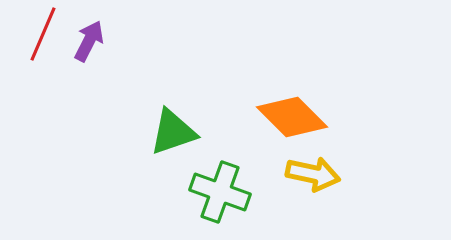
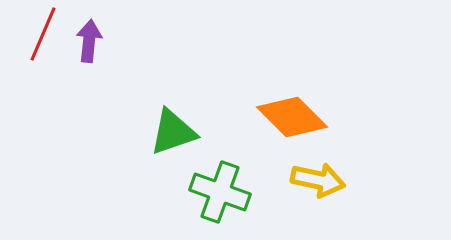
purple arrow: rotated 21 degrees counterclockwise
yellow arrow: moved 5 px right, 6 px down
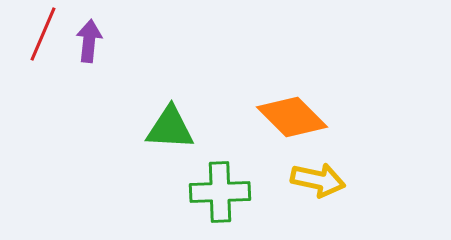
green triangle: moved 3 px left, 4 px up; rotated 22 degrees clockwise
green cross: rotated 22 degrees counterclockwise
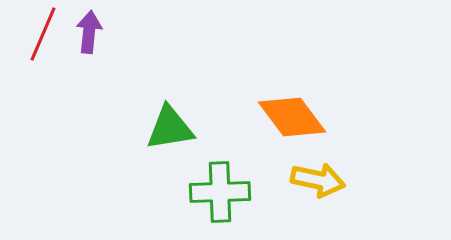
purple arrow: moved 9 px up
orange diamond: rotated 8 degrees clockwise
green triangle: rotated 12 degrees counterclockwise
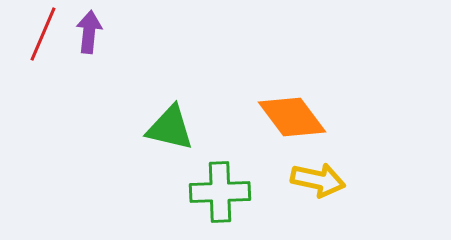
green triangle: rotated 22 degrees clockwise
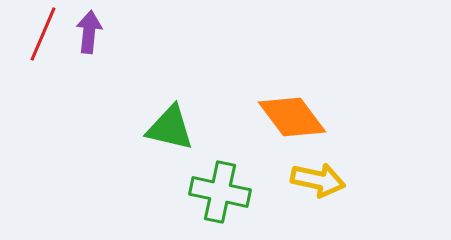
green cross: rotated 14 degrees clockwise
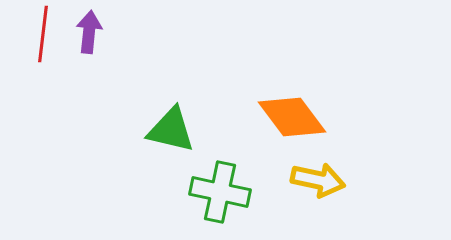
red line: rotated 16 degrees counterclockwise
green triangle: moved 1 px right, 2 px down
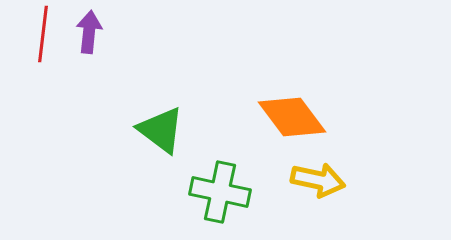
green triangle: moved 10 px left; rotated 24 degrees clockwise
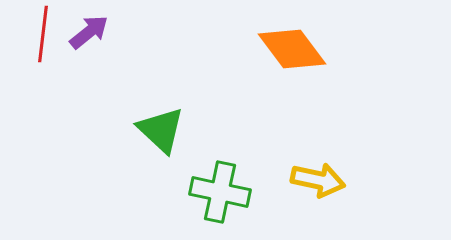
purple arrow: rotated 45 degrees clockwise
orange diamond: moved 68 px up
green triangle: rotated 6 degrees clockwise
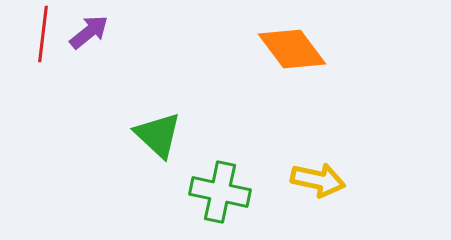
green triangle: moved 3 px left, 5 px down
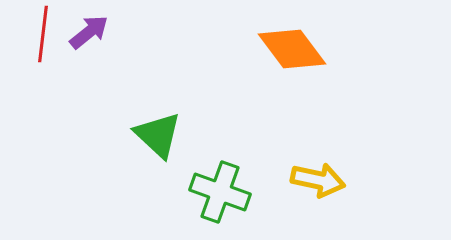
green cross: rotated 8 degrees clockwise
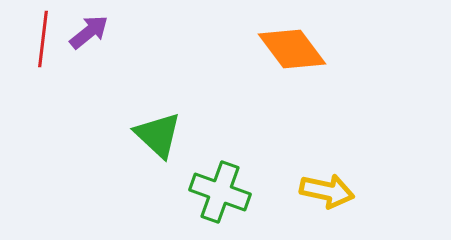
red line: moved 5 px down
yellow arrow: moved 9 px right, 11 px down
